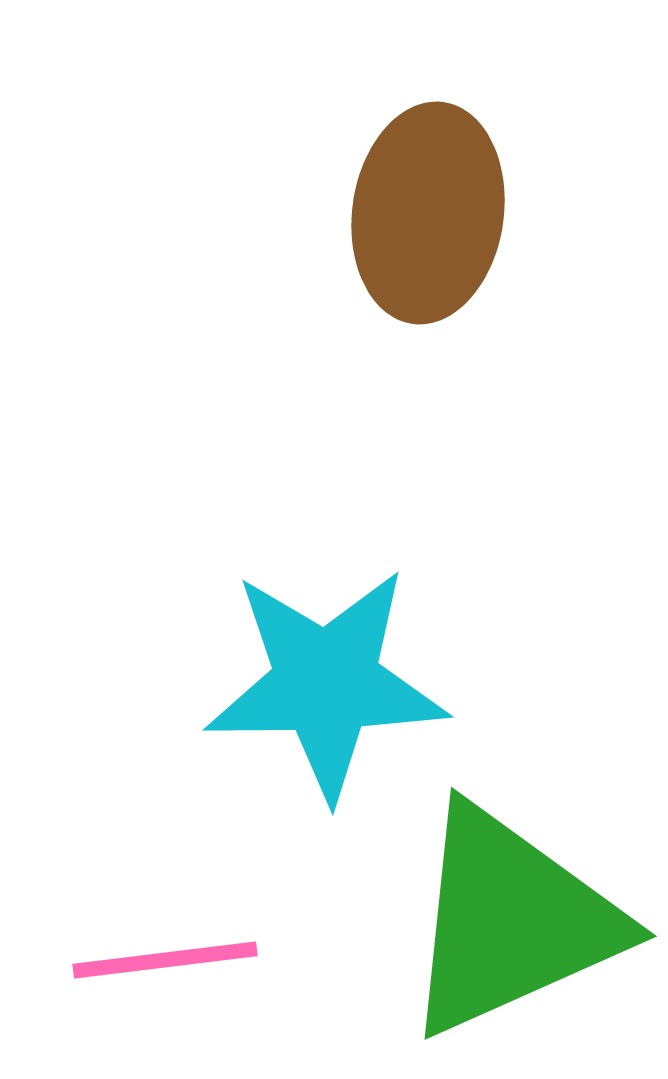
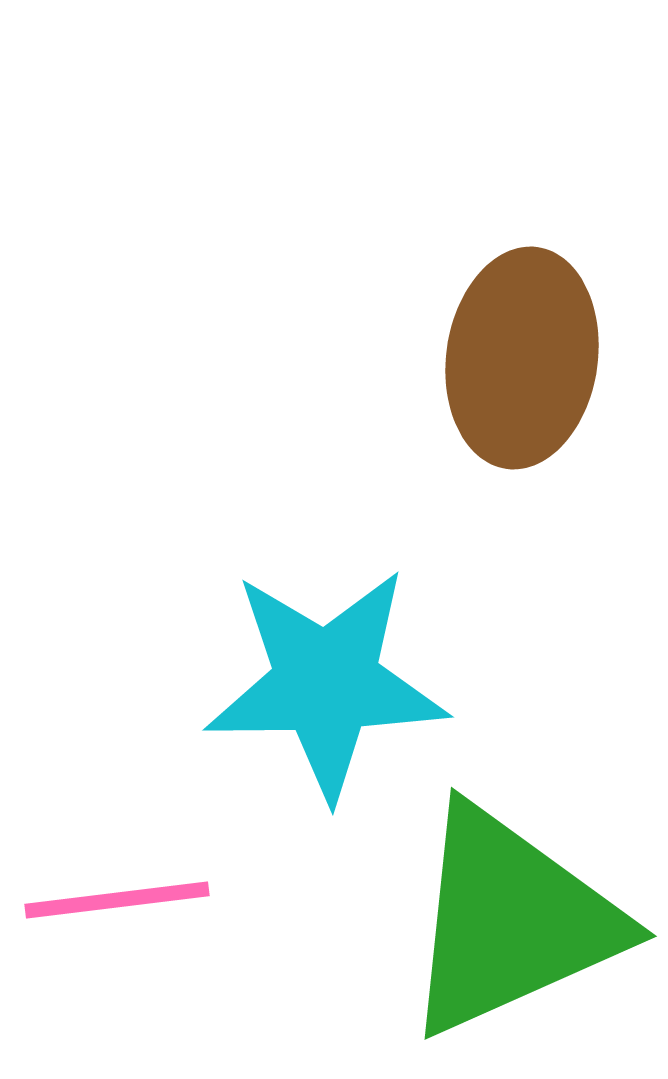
brown ellipse: moved 94 px right, 145 px down
pink line: moved 48 px left, 60 px up
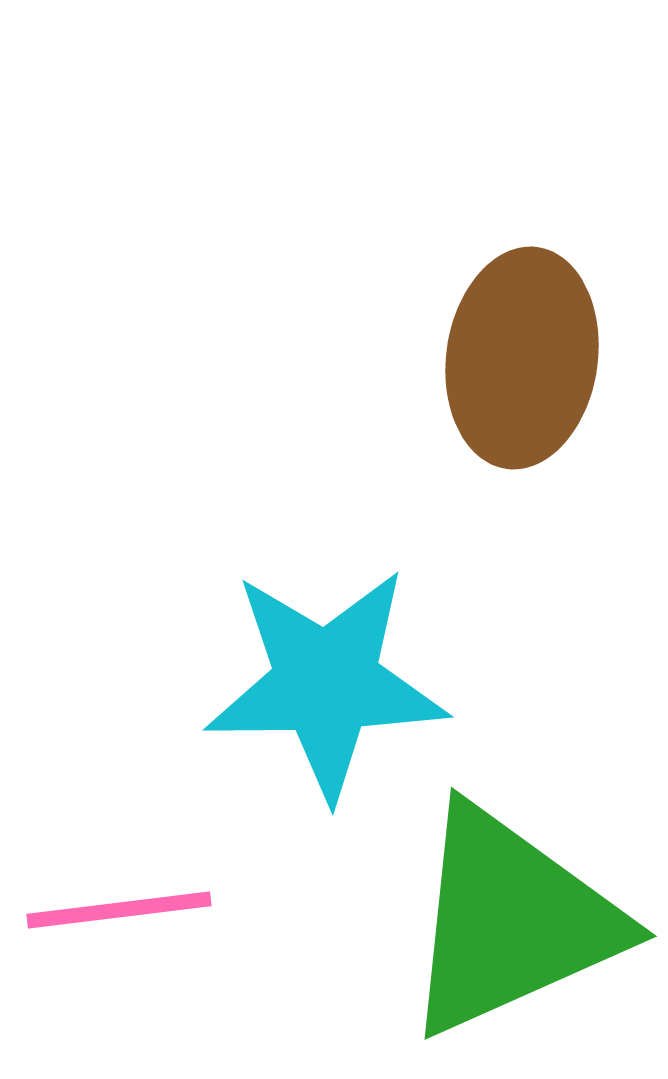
pink line: moved 2 px right, 10 px down
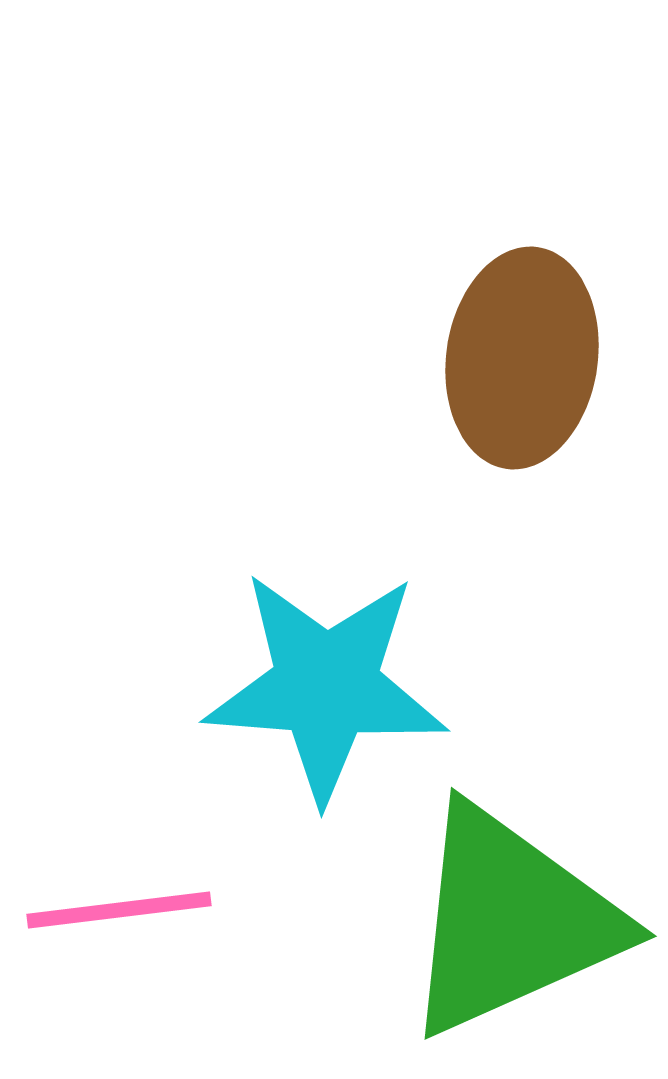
cyan star: moved 3 px down; rotated 5 degrees clockwise
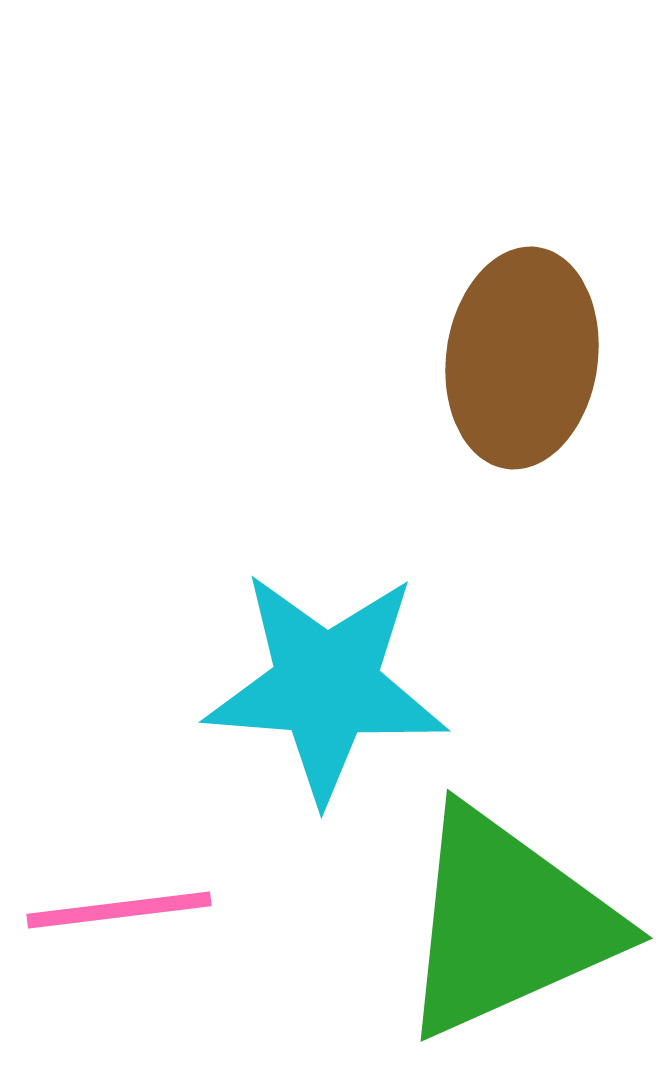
green triangle: moved 4 px left, 2 px down
